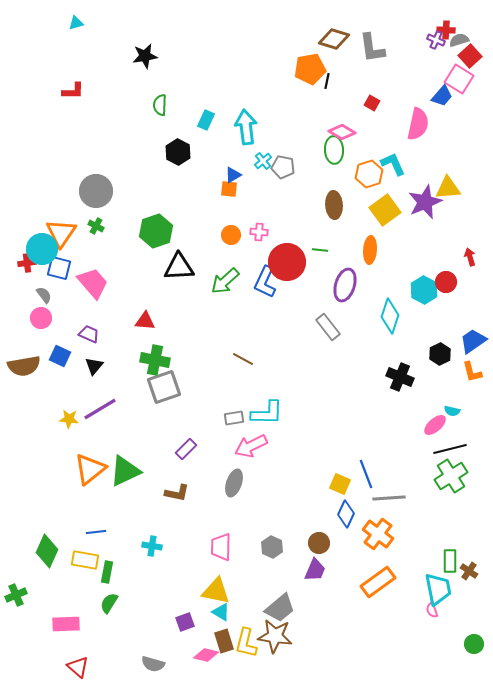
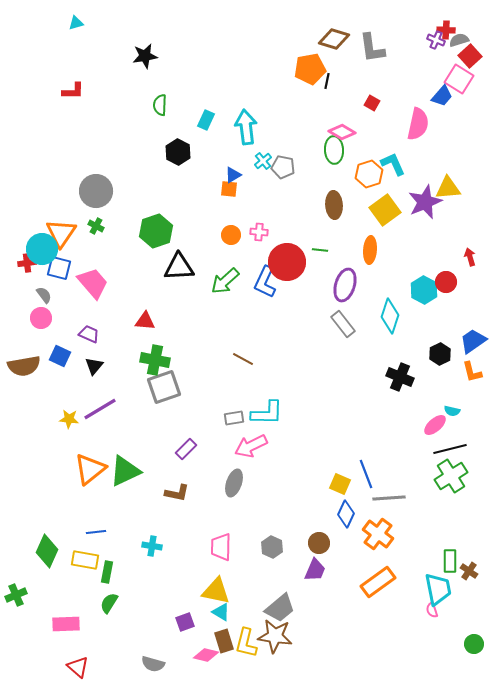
gray rectangle at (328, 327): moved 15 px right, 3 px up
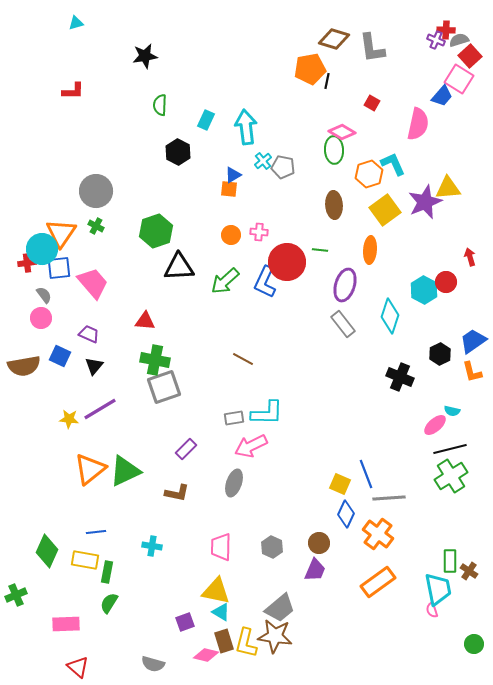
blue square at (59, 268): rotated 20 degrees counterclockwise
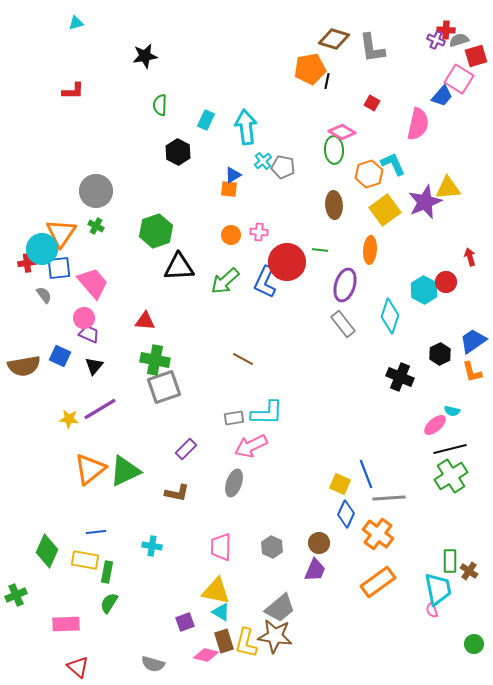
red square at (470, 56): moved 6 px right; rotated 25 degrees clockwise
pink circle at (41, 318): moved 43 px right
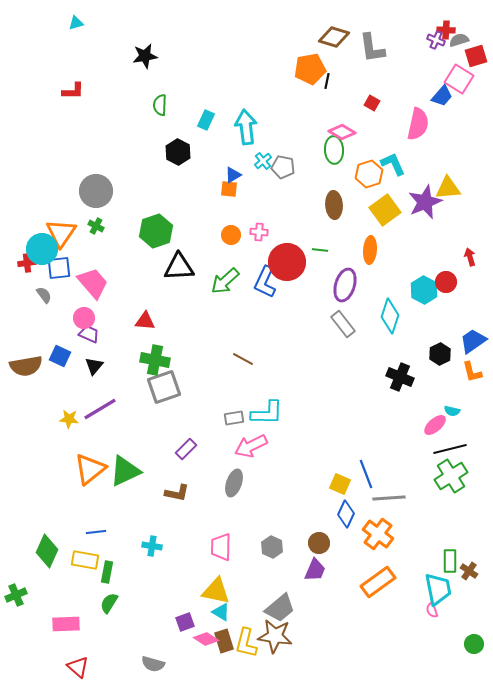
brown diamond at (334, 39): moved 2 px up
brown semicircle at (24, 366): moved 2 px right
pink diamond at (206, 655): moved 16 px up; rotated 20 degrees clockwise
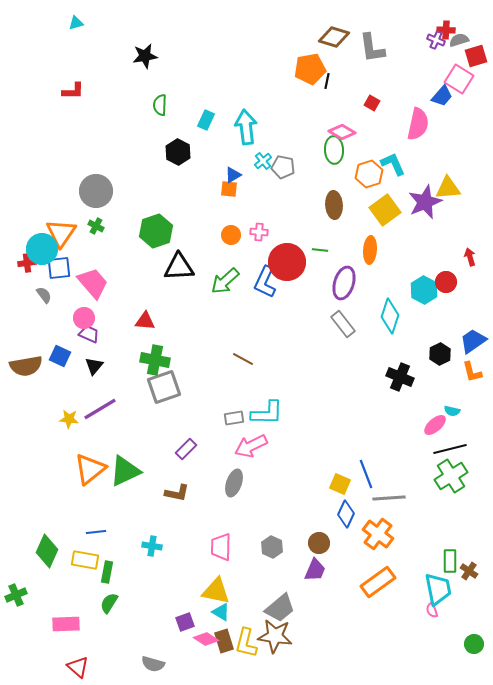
purple ellipse at (345, 285): moved 1 px left, 2 px up
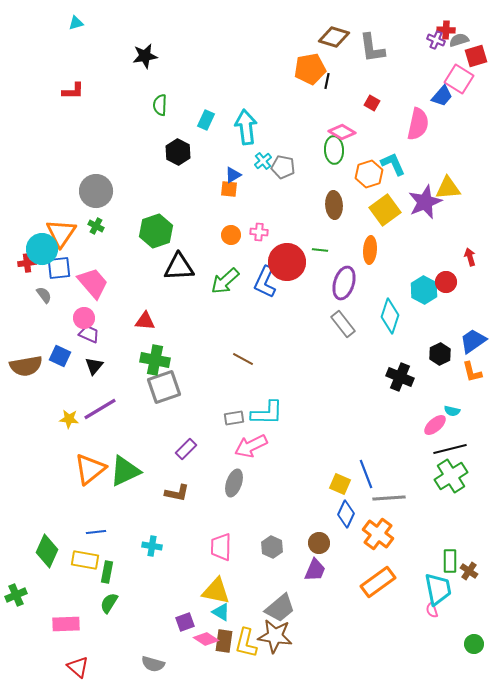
brown rectangle at (224, 641): rotated 25 degrees clockwise
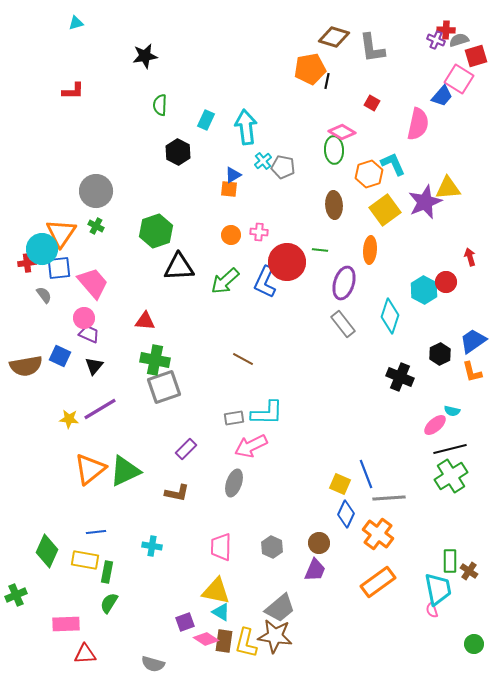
red triangle at (78, 667): moved 7 px right, 13 px up; rotated 45 degrees counterclockwise
